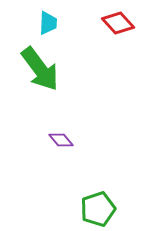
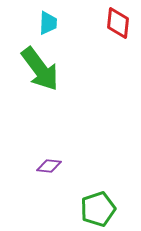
red diamond: rotated 48 degrees clockwise
purple diamond: moved 12 px left, 26 px down; rotated 45 degrees counterclockwise
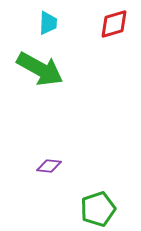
red diamond: moved 4 px left, 1 px down; rotated 68 degrees clockwise
green arrow: rotated 24 degrees counterclockwise
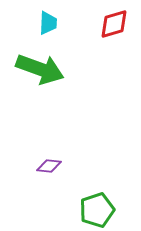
green arrow: rotated 9 degrees counterclockwise
green pentagon: moved 1 px left, 1 px down
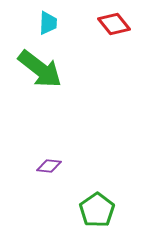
red diamond: rotated 68 degrees clockwise
green arrow: rotated 18 degrees clockwise
green pentagon: rotated 16 degrees counterclockwise
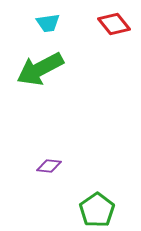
cyan trapezoid: rotated 80 degrees clockwise
green arrow: rotated 114 degrees clockwise
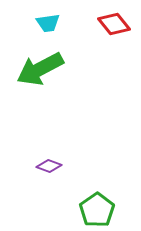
purple diamond: rotated 15 degrees clockwise
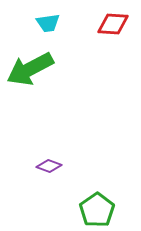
red diamond: moved 1 px left; rotated 48 degrees counterclockwise
green arrow: moved 10 px left
